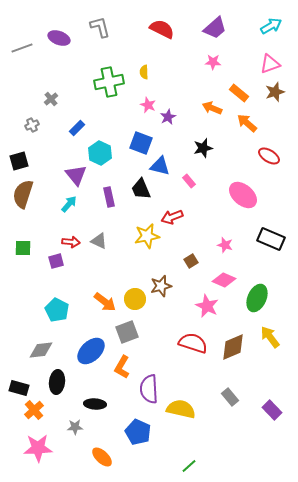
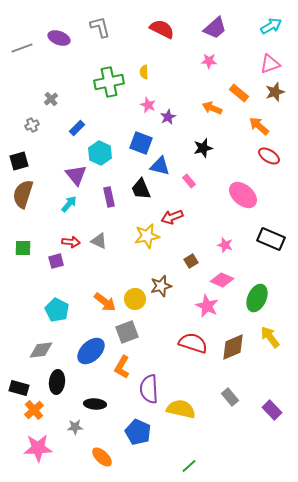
pink star at (213, 62): moved 4 px left, 1 px up
orange arrow at (247, 123): moved 12 px right, 3 px down
pink diamond at (224, 280): moved 2 px left
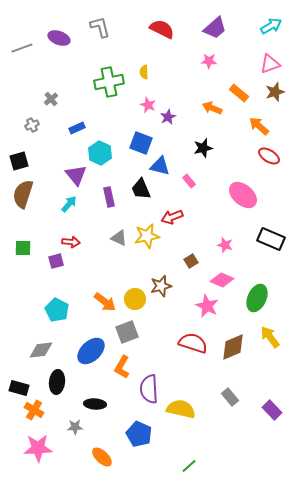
blue rectangle at (77, 128): rotated 21 degrees clockwise
gray triangle at (99, 241): moved 20 px right, 3 px up
orange cross at (34, 410): rotated 18 degrees counterclockwise
blue pentagon at (138, 432): moved 1 px right, 2 px down
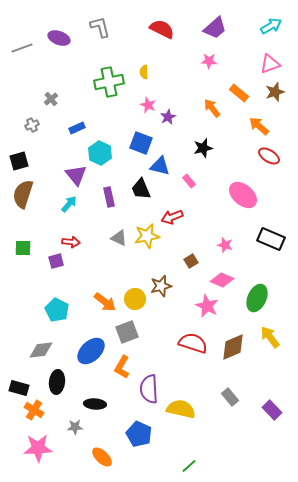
orange arrow at (212, 108): rotated 30 degrees clockwise
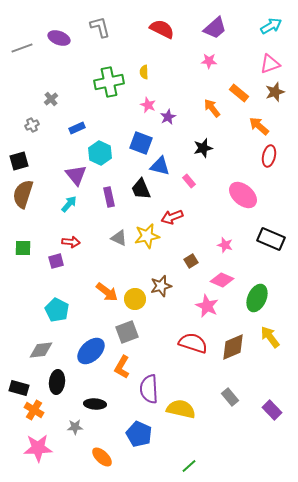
red ellipse at (269, 156): rotated 70 degrees clockwise
orange arrow at (105, 302): moved 2 px right, 10 px up
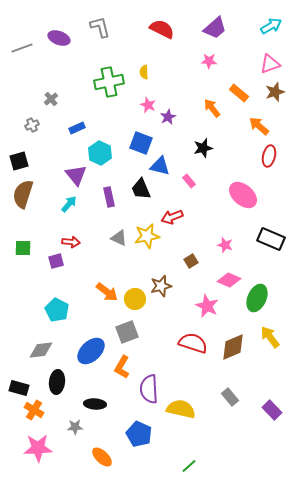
pink diamond at (222, 280): moved 7 px right
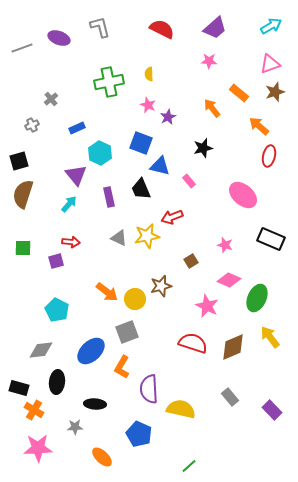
yellow semicircle at (144, 72): moved 5 px right, 2 px down
